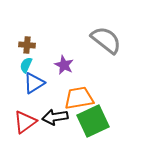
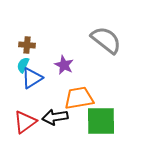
cyan semicircle: moved 3 px left
blue triangle: moved 2 px left, 5 px up
green square: moved 8 px right; rotated 24 degrees clockwise
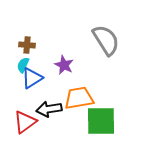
gray semicircle: rotated 20 degrees clockwise
black arrow: moved 6 px left, 8 px up
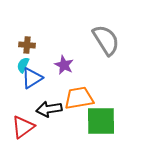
red triangle: moved 2 px left, 5 px down
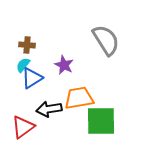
cyan semicircle: rotated 14 degrees clockwise
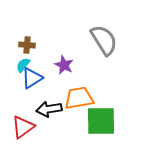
gray semicircle: moved 2 px left
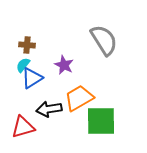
orange trapezoid: rotated 20 degrees counterclockwise
red triangle: rotated 20 degrees clockwise
